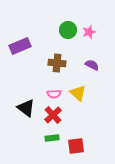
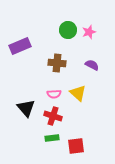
black triangle: rotated 12 degrees clockwise
red cross: moved 1 px down; rotated 30 degrees counterclockwise
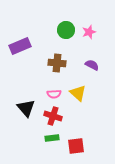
green circle: moved 2 px left
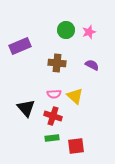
yellow triangle: moved 3 px left, 3 px down
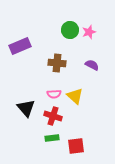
green circle: moved 4 px right
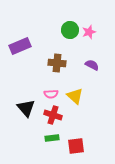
pink semicircle: moved 3 px left
red cross: moved 1 px up
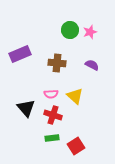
pink star: moved 1 px right
purple rectangle: moved 8 px down
red square: rotated 24 degrees counterclockwise
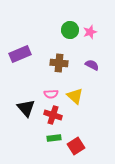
brown cross: moved 2 px right
green rectangle: moved 2 px right
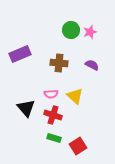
green circle: moved 1 px right
green rectangle: rotated 24 degrees clockwise
red square: moved 2 px right
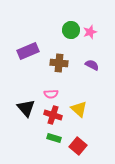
purple rectangle: moved 8 px right, 3 px up
yellow triangle: moved 4 px right, 13 px down
red square: rotated 18 degrees counterclockwise
